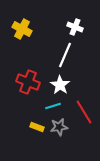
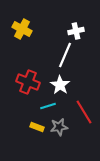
white cross: moved 1 px right, 4 px down; rotated 35 degrees counterclockwise
cyan line: moved 5 px left
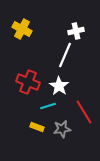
white star: moved 1 px left, 1 px down
gray star: moved 3 px right, 2 px down
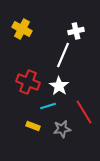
white line: moved 2 px left
yellow rectangle: moved 4 px left, 1 px up
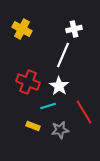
white cross: moved 2 px left, 2 px up
gray star: moved 2 px left, 1 px down
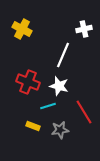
white cross: moved 10 px right
white star: rotated 18 degrees counterclockwise
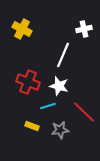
red line: rotated 15 degrees counterclockwise
yellow rectangle: moved 1 px left
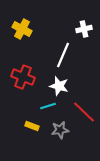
red cross: moved 5 px left, 5 px up
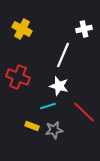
red cross: moved 5 px left
gray star: moved 6 px left
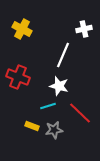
red line: moved 4 px left, 1 px down
